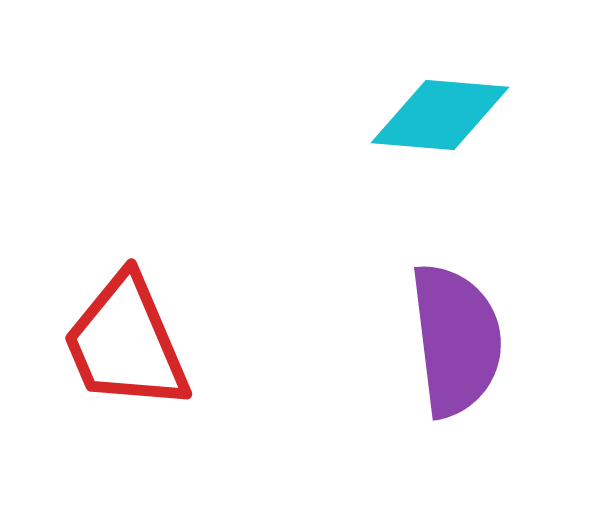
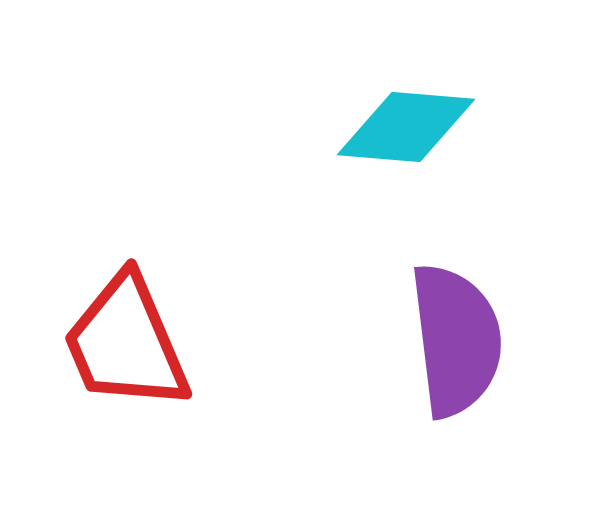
cyan diamond: moved 34 px left, 12 px down
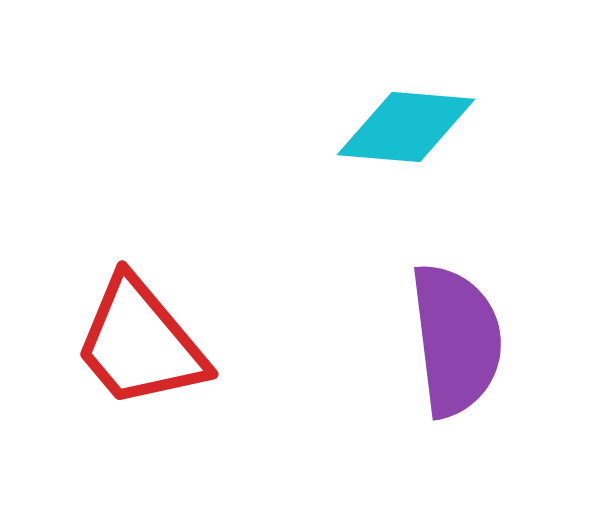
red trapezoid: moved 14 px right; rotated 17 degrees counterclockwise
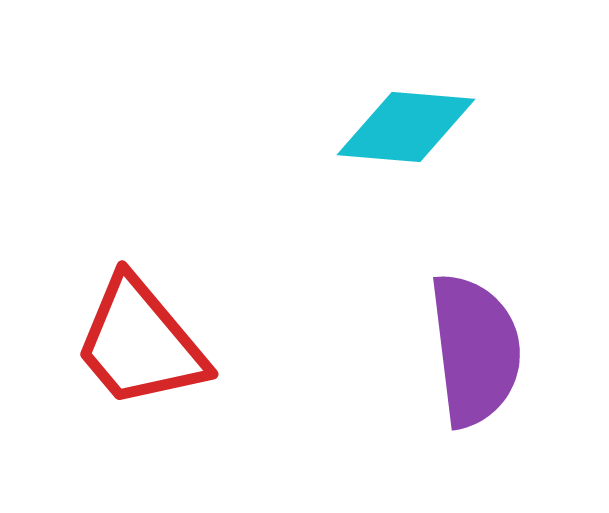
purple semicircle: moved 19 px right, 10 px down
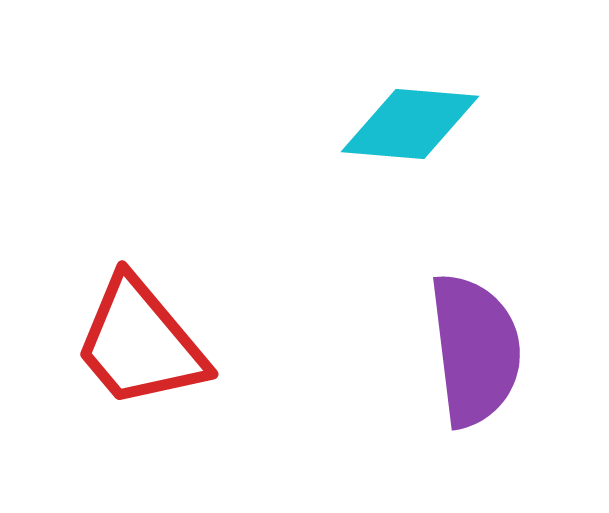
cyan diamond: moved 4 px right, 3 px up
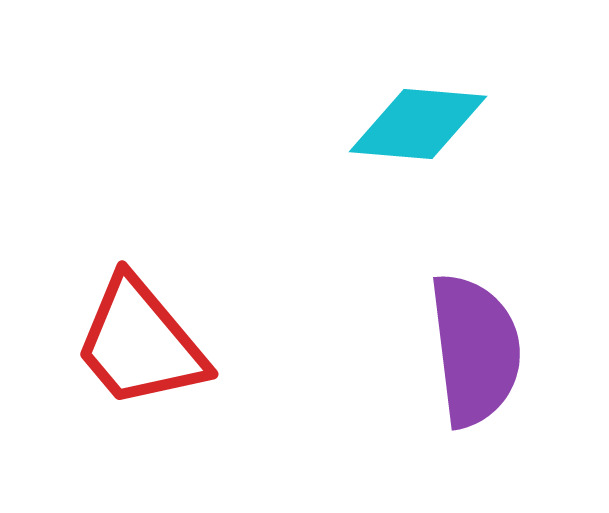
cyan diamond: moved 8 px right
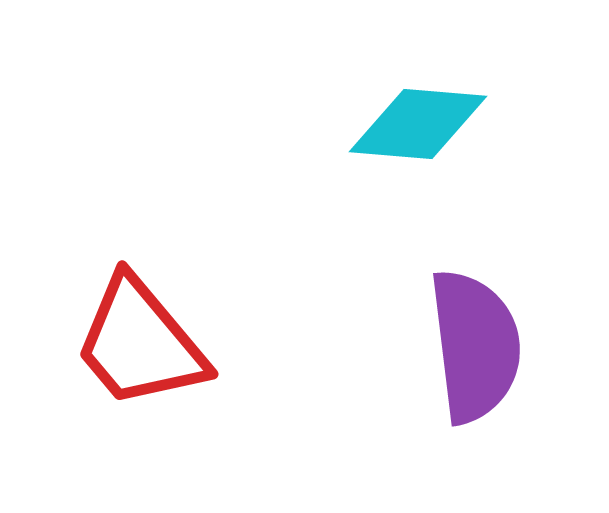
purple semicircle: moved 4 px up
